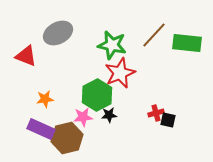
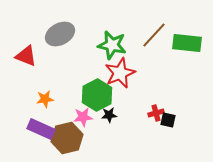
gray ellipse: moved 2 px right, 1 px down
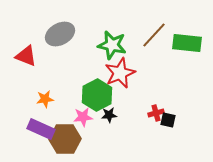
brown hexagon: moved 2 px left, 1 px down; rotated 12 degrees clockwise
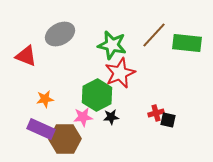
black star: moved 2 px right, 2 px down
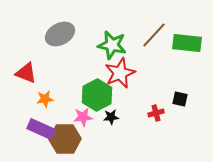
red triangle: moved 17 px down
black square: moved 12 px right, 21 px up
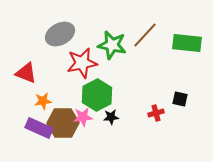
brown line: moved 9 px left
red star: moved 38 px left, 10 px up; rotated 12 degrees clockwise
orange star: moved 2 px left, 2 px down
purple rectangle: moved 2 px left, 1 px up
brown hexagon: moved 2 px left, 16 px up
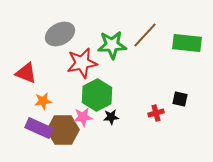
green star: rotated 16 degrees counterclockwise
brown hexagon: moved 7 px down
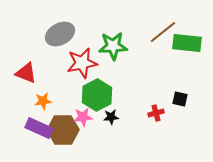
brown line: moved 18 px right, 3 px up; rotated 8 degrees clockwise
green star: moved 1 px right, 1 px down
